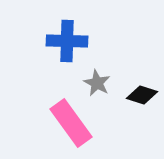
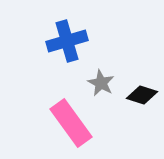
blue cross: rotated 18 degrees counterclockwise
gray star: moved 4 px right
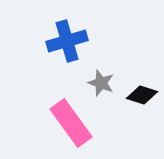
gray star: rotated 8 degrees counterclockwise
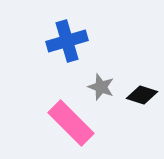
gray star: moved 4 px down
pink rectangle: rotated 9 degrees counterclockwise
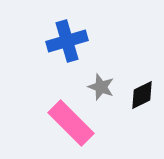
black diamond: rotated 44 degrees counterclockwise
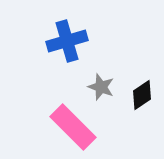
black diamond: rotated 8 degrees counterclockwise
pink rectangle: moved 2 px right, 4 px down
